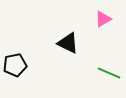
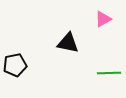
black triangle: rotated 15 degrees counterclockwise
green line: rotated 25 degrees counterclockwise
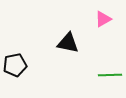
green line: moved 1 px right, 2 px down
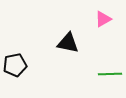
green line: moved 1 px up
